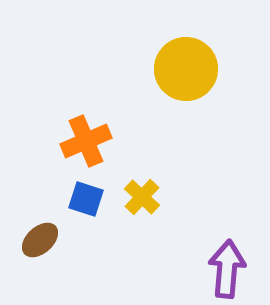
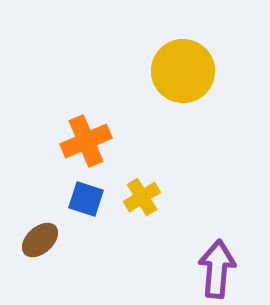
yellow circle: moved 3 px left, 2 px down
yellow cross: rotated 15 degrees clockwise
purple arrow: moved 10 px left
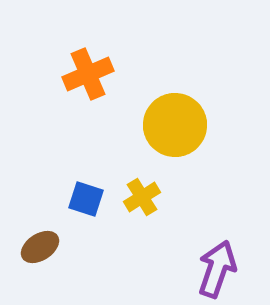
yellow circle: moved 8 px left, 54 px down
orange cross: moved 2 px right, 67 px up
brown ellipse: moved 7 px down; rotated 9 degrees clockwise
purple arrow: rotated 14 degrees clockwise
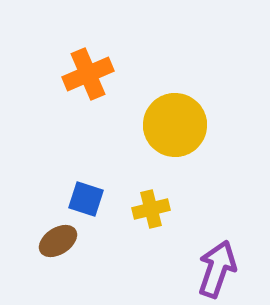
yellow cross: moved 9 px right, 12 px down; rotated 18 degrees clockwise
brown ellipse: moved 18 px right, 6 px up
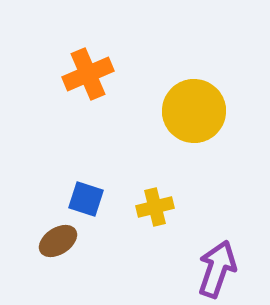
yellow circle: moved 19 px right, 14 px up
yellow cross: moved 4 px right, 2 px up
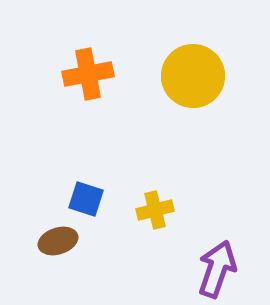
orange cross: rotated 12 degrees clockwise
yellow circle: moved 1 px left, 35 px up
yellow cross: moved 3 px down
brown ellipse: rotated 15 degrees clockwise
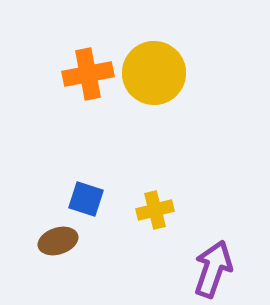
yellow circle: moved 39 px left, 3 px up
purple arrow: moved 4 px left
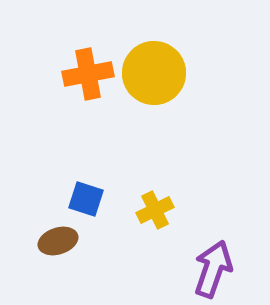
yellow cross: rotated 12 degrees counterclockwise
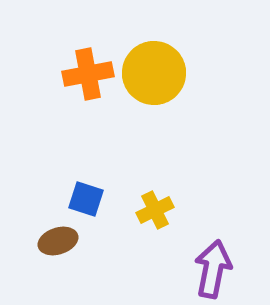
purple arrow: rotated 8 degrees counterclockwise
